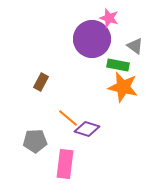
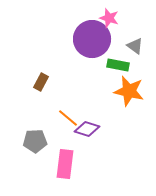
orange star: moved 6 px right, 4 px down
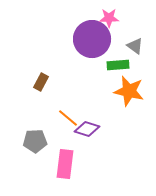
pink star: rotated 18 degrees counterclockwise
green rectangle: rotated 15 degrees counterclockwise
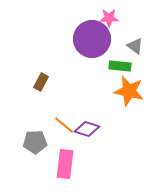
green rectangle: moved 2 px right, 1 px down; rotated 10 degrees clockwise
orange line: moved 4 px left, 7 px down
gray pentagon: moved 1 px down
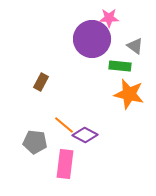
orange star: moved 3 px down
purple diamond: moved 2 px left, 6 px down; rotated 10 degrees clockwise
gray pentagon: rotated 10 degrees clockwise
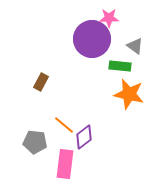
purple diamond: moved 1 px left, 2 px down; rotated 65 degrees counterclockwise
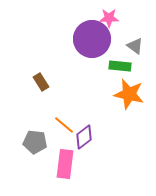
brown rectangle: rotated 60 degrees counterclockwise
